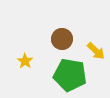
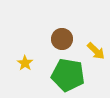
yellow star: moved 2 px down
green pentagon: moved 2 px left
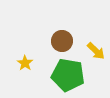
brown circle: moved 2 px down
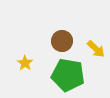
yellow arrow: moved 2 px up
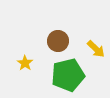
brown circle: moved 4 px left
green pentagon: rotated 24 degrees counterclockwise
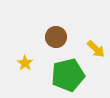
brown circle: moved 2 px left, 4 px up
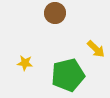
brown circle: moved 1 px left, 24 px up
yellow star: rotated 28 degrees counterclockwise
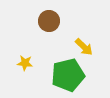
brown circle: moved 6 px left, 8 px down
yellow arrow: moved 12 px left, 2 px up
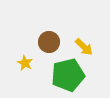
brown circle: moved 21 px down
yellow star: rotated 21 degrees clockwise
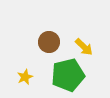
yellow star: moved 14 px down; rotated 21 degrees clockwise
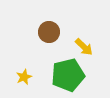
brown circle: moved 10 px up
yellow star: moved 1 px left
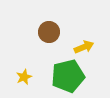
yellow arrow: rotated 66 degrees counterclockwise
green pentagon: moved 1 px down
